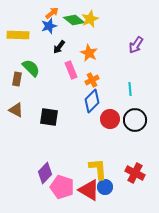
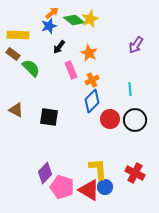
brown rectangle: moved 4 px left, 25 px up; rotated 64 degrees counterclockwise
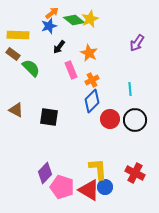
purple arrow: moved 1 px right, 2 px up
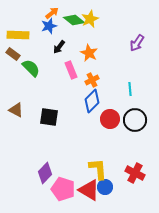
pink pentagon: moved 1 px right, 2 px down
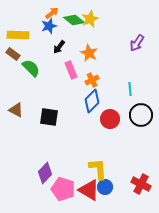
black circle: moved 6 px right, 5 px up
red cross: moved 6 px right, 11 px down
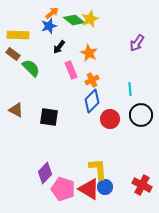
red cross: moved 1 px right, 1 px down
red triangle: moved 1 px up
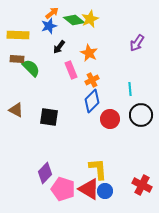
brown rectangle: moved 4 px right, 5 px down; rotated 32 degrees counterclockwise
blue circle: moved 4 px down
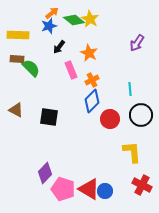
yellow star: rotated 18 degrees counterclockwise
yellow L-shape: moved 34 px right, 17 px up
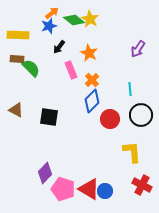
purple arrow: moved 1 px right, 6 px down
orange cross: rotated 16 degrees counterclockwise
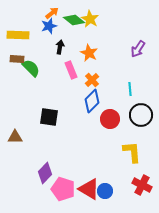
black arrow: moved 1 px right; rotated 152 degrees clockwise
brown triangle: moved 1 px left, 27 px down; rotated 28 degrees counterclockwise
